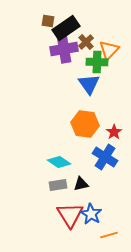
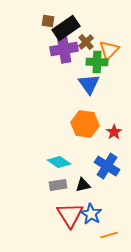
blue cross: moved 2 px right, 9 px down
black triangle: moved 2 px right, 1 px down
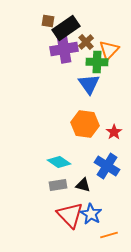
black triangle: rotated 28 degrees clockwise
red triangle: rotated 12 degrees counterclockwise
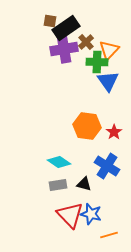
brown square: moved 2 px right
blue triangle: moved 19 px right, 3 px up
orange hexagon: moved 2 px right, 2 px down
black triangle: moved 1 px right, 1 px up
blue star: rotated 15 degrees counterclockwise
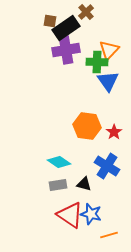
brown cross: moved 30 px up
purple cross: moved 2 px right, 1 px down
red triangle: rotated 12 degrees counterclockwise
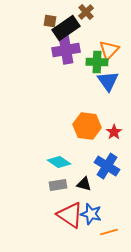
orange line: moved 3 px up
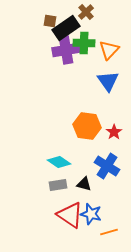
green cross: moved 13 px left, 19 px up
